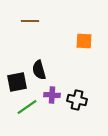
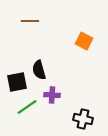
orange square: rotated 24 degrees clockwise
black cross: moved 6 px right, 19 px down
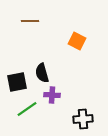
orange square: moved 7 px left
black semicircle: moved 3 px right, 3 px down
green line: moved 2 px down
black cross: rotated 18 degrees counterclockwise
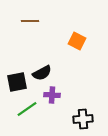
black semicircle: rotated 102 degrees counterclockwise
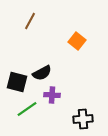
brown line: rotated 60 degrees counterclockwise
orange square: rotated 12 degrees clockwise
black square: rotated 25 degrees clockwise
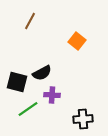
green line: moved 1 px right
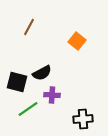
brown line: moved 1 px left, 6 px down
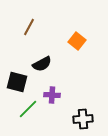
black semicircle: moved 9 px up
green line: rotated 10 degrees counterclockwise
